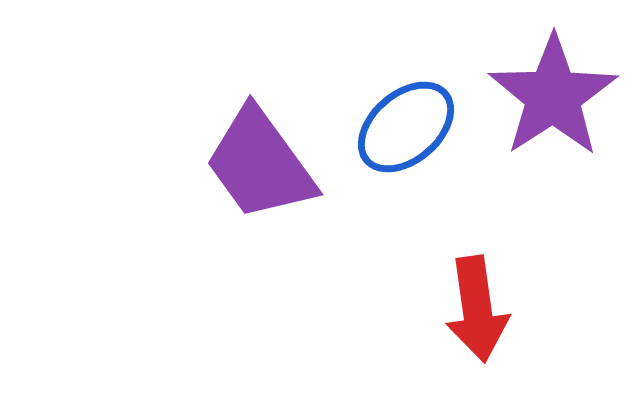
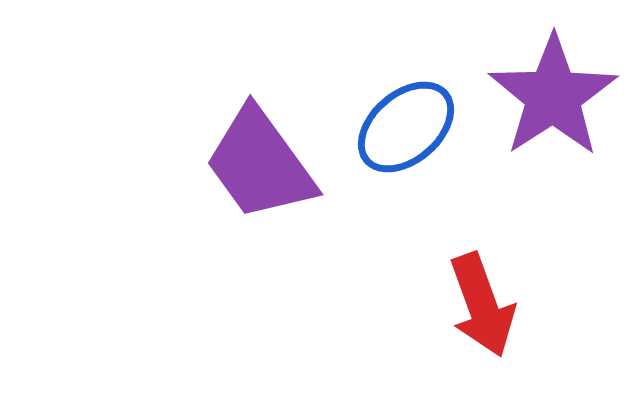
red arrow: moved 5 px right, 4 px up; rotated 12 degrees counterclockwise
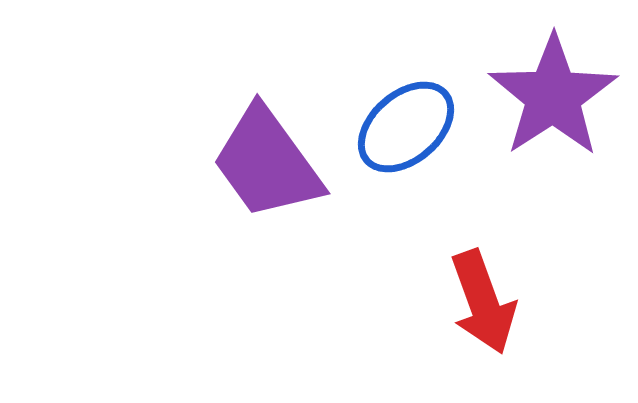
purple trapezoid: moved 7 px right, 1 px up
red arrow: moved 1 px right, 3 px up
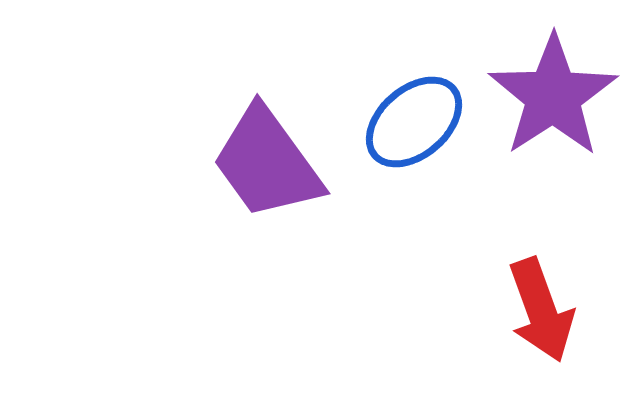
blue ellipse: moved 8 px right, 5 px up
red arrow: moved 58 px right, 8 px down
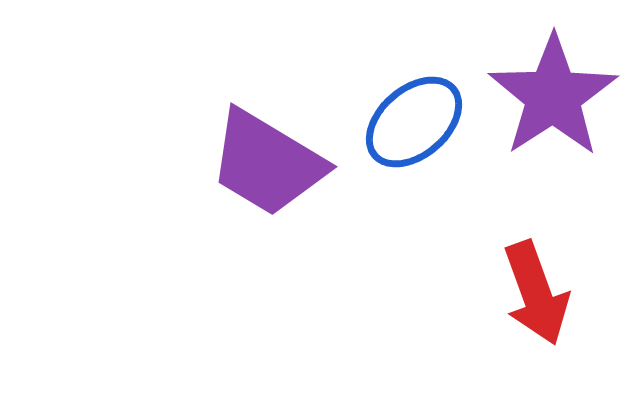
purple trapezoid: rotated 23 degrees counterclockwise
red arrow: moved 5 px left, 17 px up
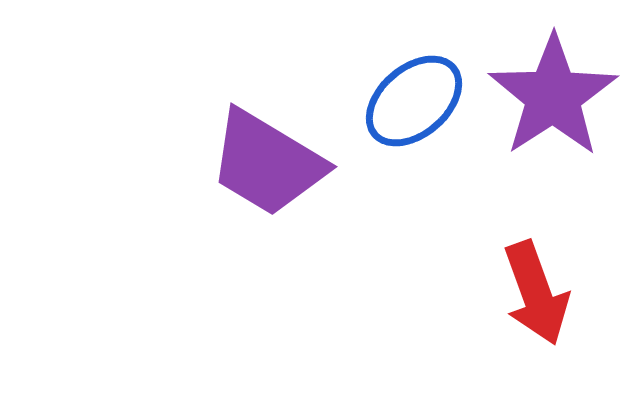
blue ellipse: moved 21 px up
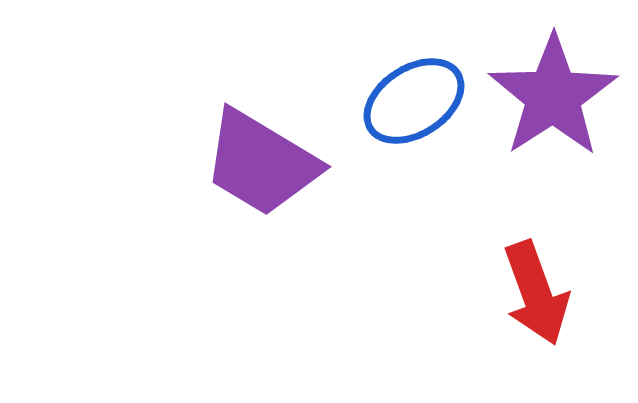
blue ellipse: rotated 8 degrees clockwise
purple trapezoid: moved 6 px left
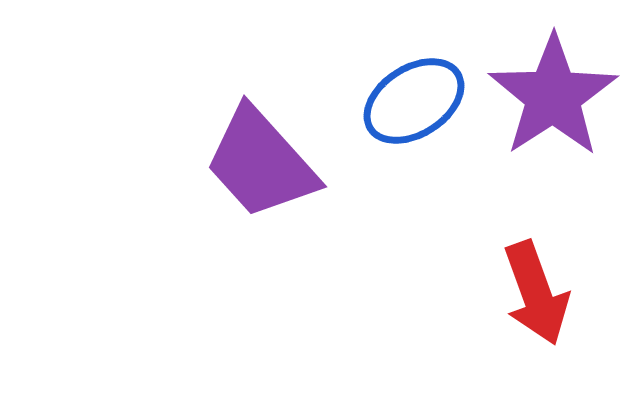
purple trapezoid: rotated 17 degrees clockwise
